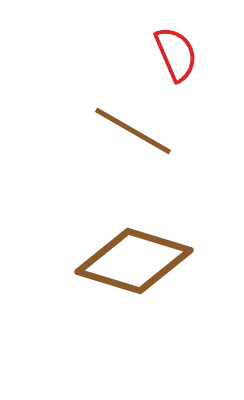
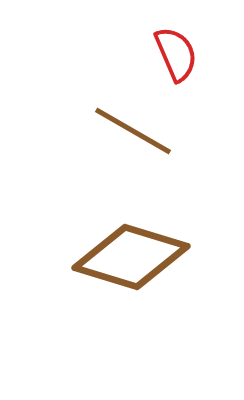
brown diamond: moved 3 px left, 4 px up
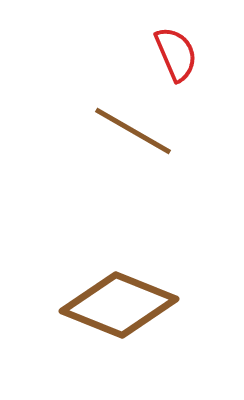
brown diamond: moved 12 px left, 48 px down; rotated 5 degrees clockwise
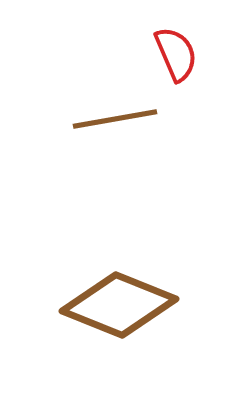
brown line: moved 18 px left, 12 px up; rotated 40 degrees counterclockwise
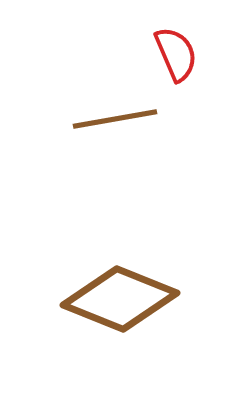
brown diamond: moved 1 px right, 6 px up
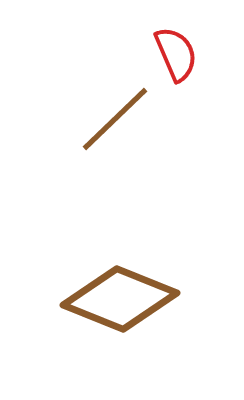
brown line: rotated 34 degrees counterclockwise
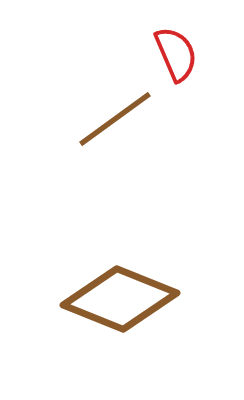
brown line: rotated 8 degrees clockwise
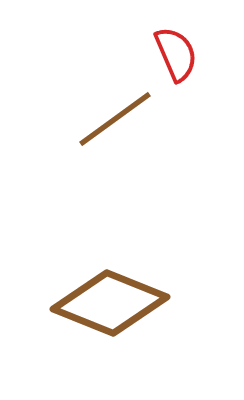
brown diamond: moved 10 px left, 4 px down
